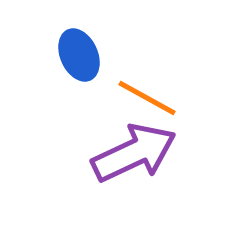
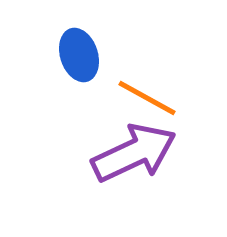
blue ellipse: rotated 6 degrees clockwise
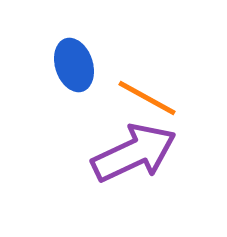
blue ellipse: moved 5 px left, 10 px down
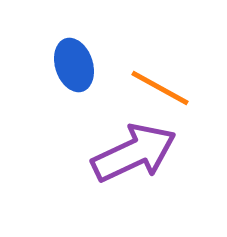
orange line: moved 13 px right, 10 px up
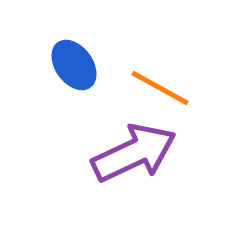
blue ellipse: rotated 18 degrees counterclockwise
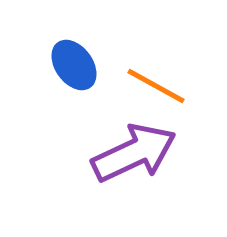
orange line: moved 4 px left, 2 px up
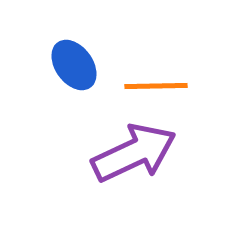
orange line: rotated 30 degrees counterclockwise
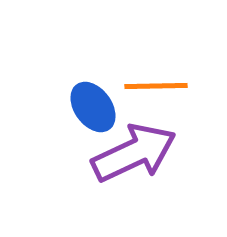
blue ellipse: moved 19 px right, 42 px down
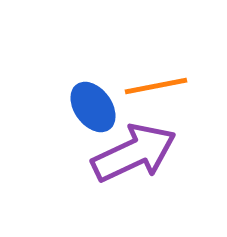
orange line: rotated 10 degrees counterclockwise
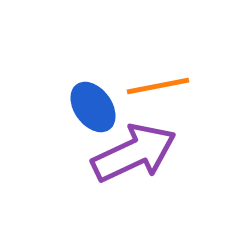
orange line: moved 2 px right
